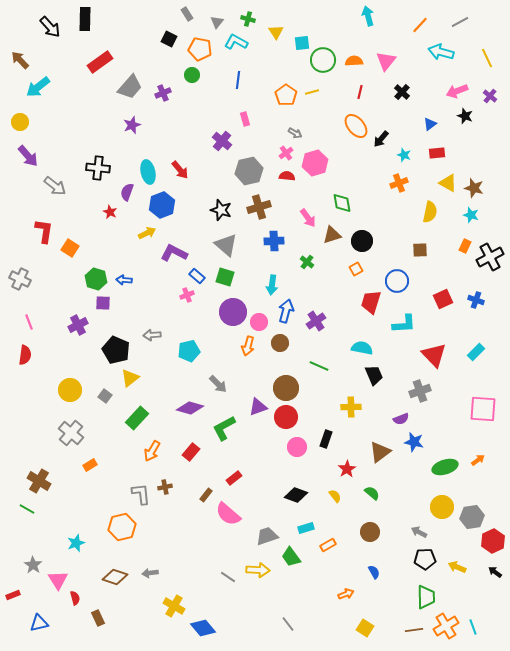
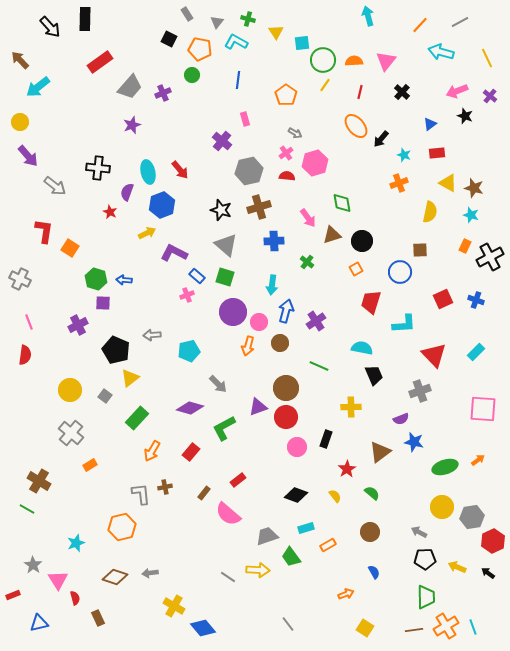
yellow line at (312, 92): moved 13 px right, 7 px up; rotated 40 degrees counterclockwise
blue circle at (397, 281): moved 3 px right, 9 px up
red rectangle at (234, 478): moved 4 px right, 2 px down
brown rectangle at (206, 495): moved 2 px left, 2 px up
black arrow at (495, 572): moved 7 px left, 1 px down
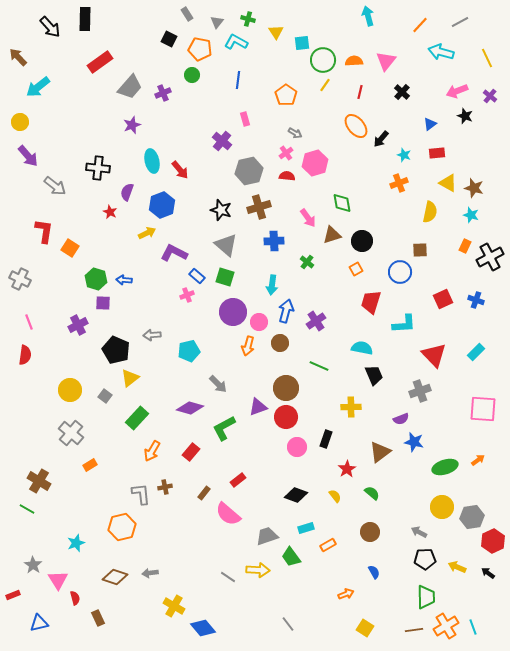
brown arrow at (20, 60): moved 2 px left, 3 px up
cyan ellipse at (148, 172): moved 4 px right, 11 px up
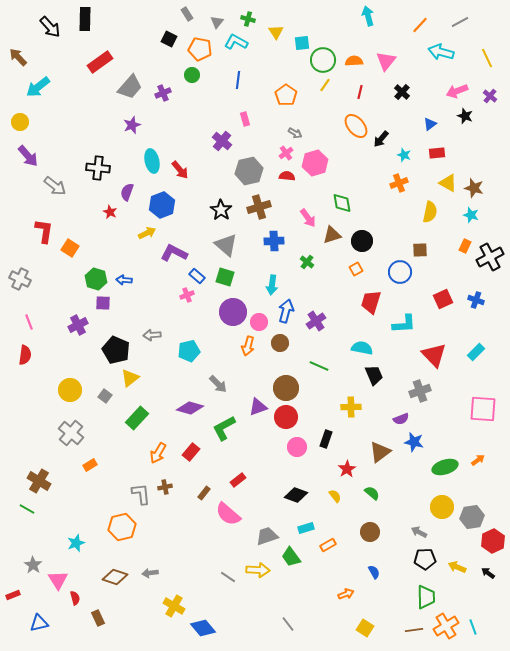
black star at (221, 210): rotated 15 degrees clockwise
orange arrow at (152, 451): moved 6 px right, 2 px down
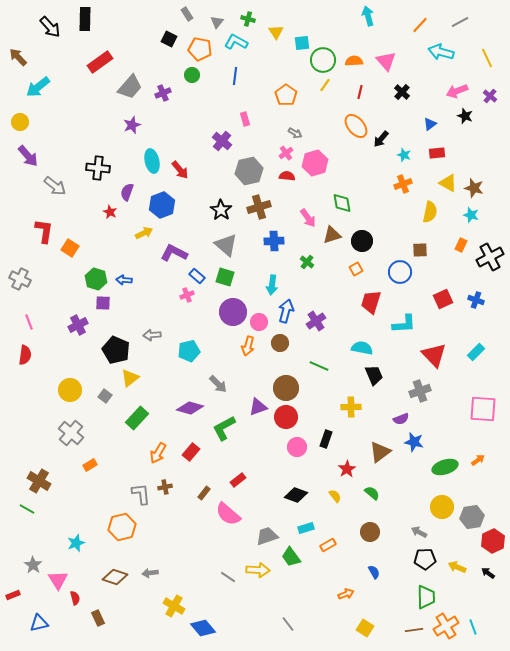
pink triangle at (386, 61): rotated 20 degrees counterclockwise
blue line at (238, 80): moved 3 px left, 4 px up
orange cross at (399, 183): moved 4 px right, 1 px down
yellow arrow at (147, 233): moved 3 px left
orange rectangle at (465, 246): moved 4 px left, 1 px up
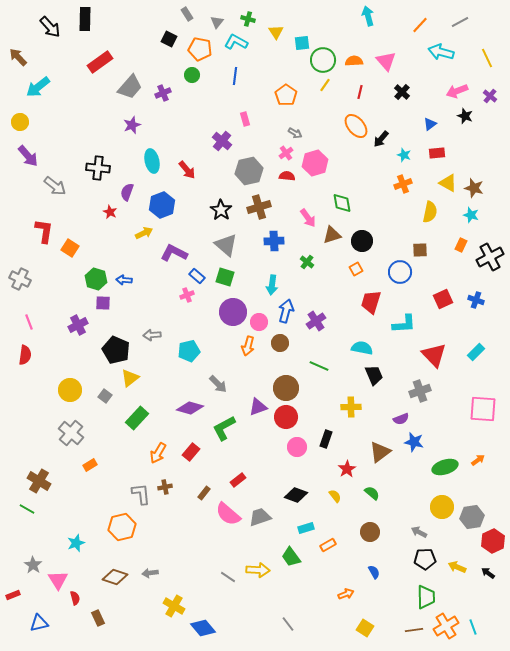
red arrow at (180, 170): moved 7 px right
gray trapezoid at (267, 536): moved 7 px left, 19 px up
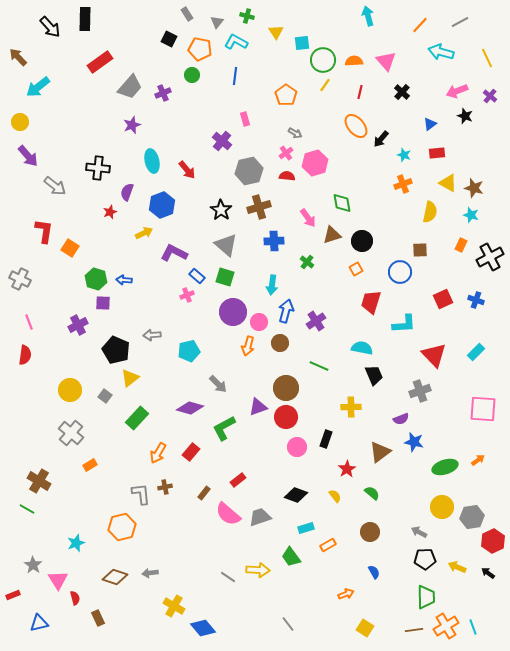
green cross at (248, 19): moved 1 px left, 3 px up
red star at (110, 212): rotated 24 degrees clockwise
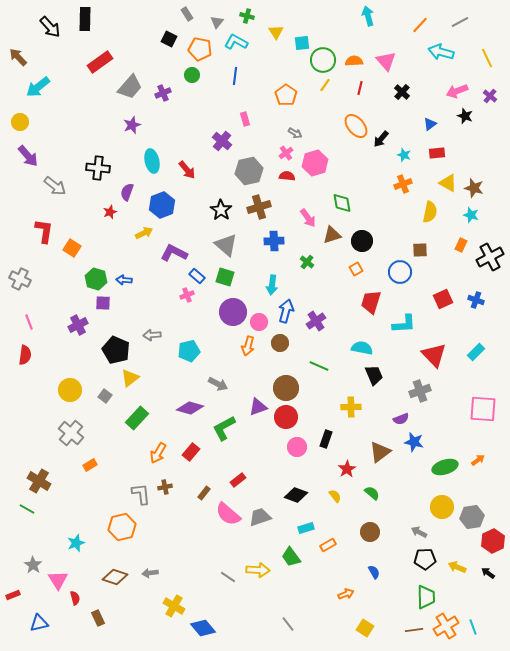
red line at (360, 92): moved 4 px up
orange square at (70, 248): moved 2 px right
gray arrow at (218, 384): rotated 18 degrees counterclockwise
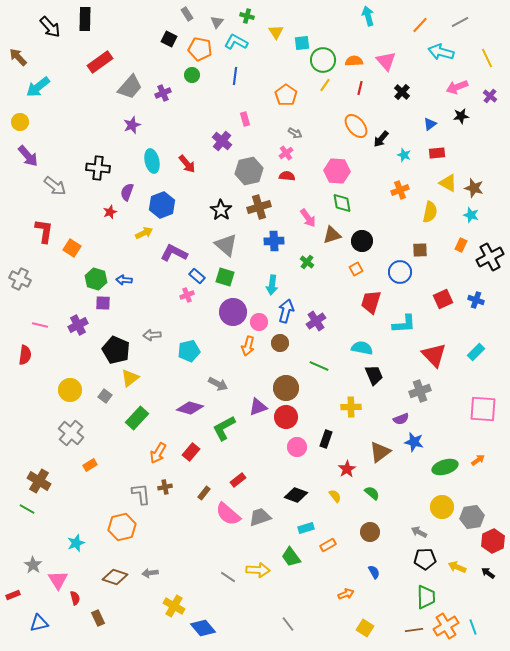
pink arrow at (457, 91): moved 4 px up
black star at (465, 116): moved 4 px left; rotated 28 degrees counterclockwise
pink hexagon at (315, 163): moved 22 px right, 8 px down; rotated 20 degrees clockwise
red arrow at (187, 170): moved 6 px up
orange cross at (403, 184): moved 3 px left, 6 px down
pink line at (29, 322): moved 11 px right, 3 px down; rotated 56 degrees counterclockwise
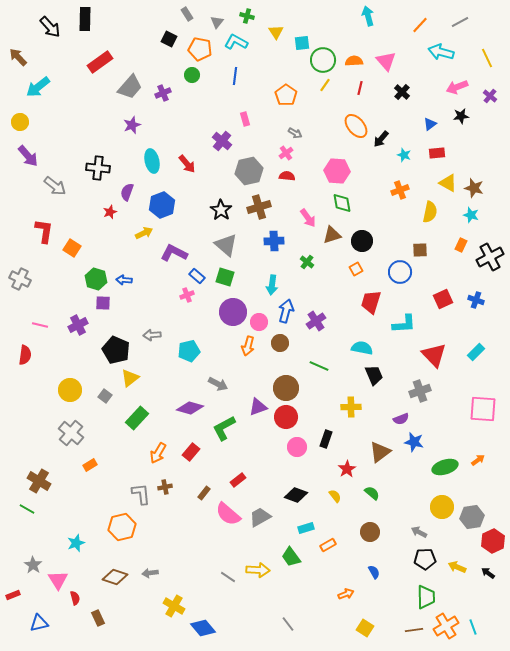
gray trapezoid at (260, 517): rotated 10 degrees counterclockwise
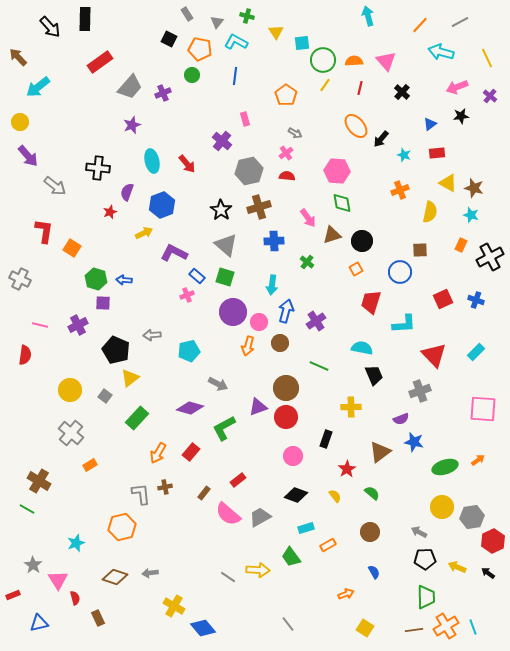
pink circle at (297, 447): moved 4 px left, 9 px down
